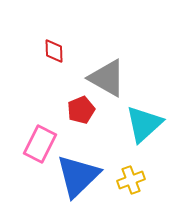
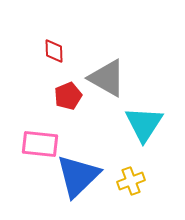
red pentagon: moved 13 px left, 14 px up
cyan triangle: rotated 15 degrees counterclockwise
pink rectangle: rotated 69 degrees clockwise
yellow cross: moved 1 px down
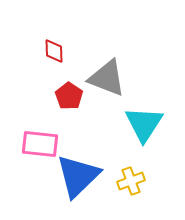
gray triangle: rotated 9 degrees counterclockwise
red pentagon: moved 1 px right; rotated 16 degrees counterclockwise
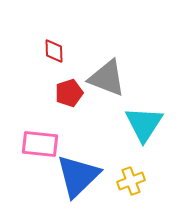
red pentagon: moved 3 px up; rotated 20 degrees clockwise
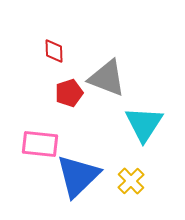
yellow cross: rotated 24 degrees counterclockwise
